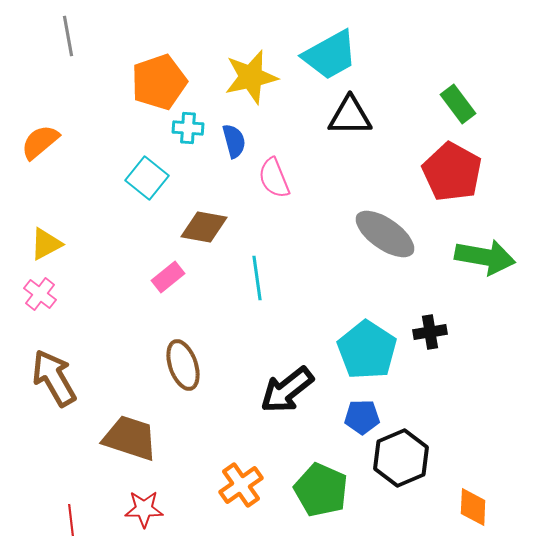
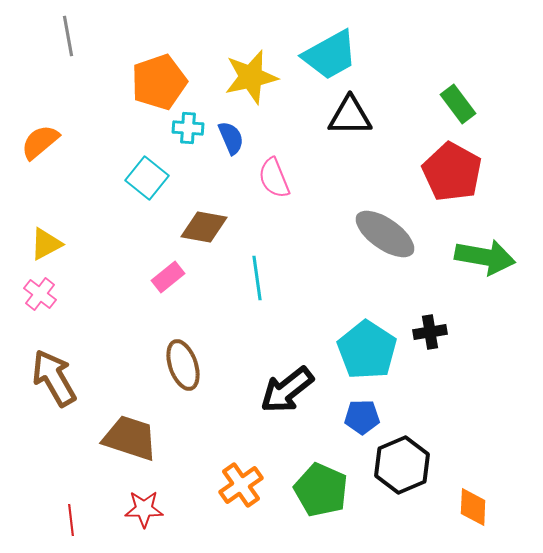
blue semicircle: moved 3 px left, 3 px up; rotated 8 degrees counterclockwise
black hexagon: moved 1 px right, 7 px down
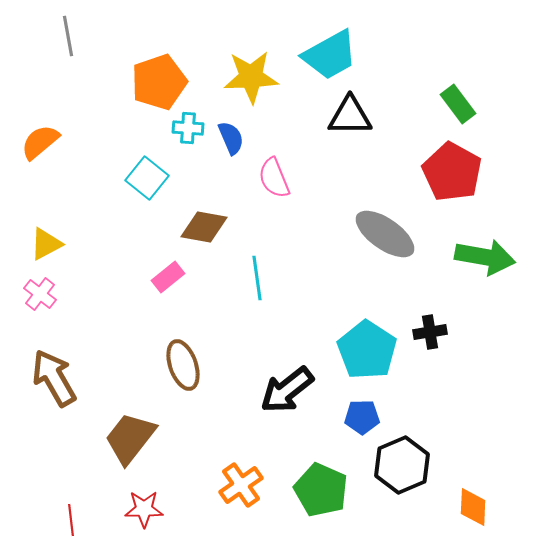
yellow star: rotated 10 degrees clockwise
brown trapezoid: rotated 70 degrees counterclockwise
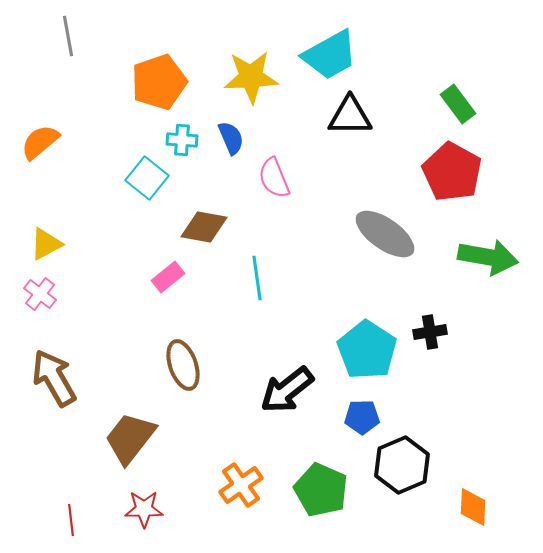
cyan cross: moved 6 px left, 12 px down
green arrow: moved 3 px right
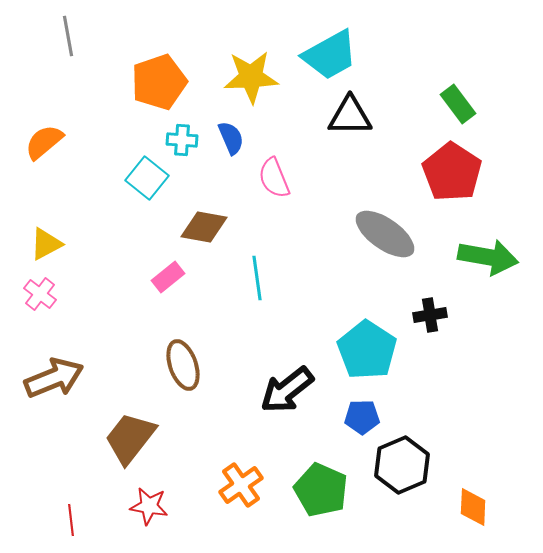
orange semicircle: moved 4 px right
red pentagon: rotated 4 degrees clockwise
black cross: moved 17 px up
brown arrow: rotated 98 degrees clockwise
red star: moved 5 px right, 3 px up; rotated 9 degrees clockwise
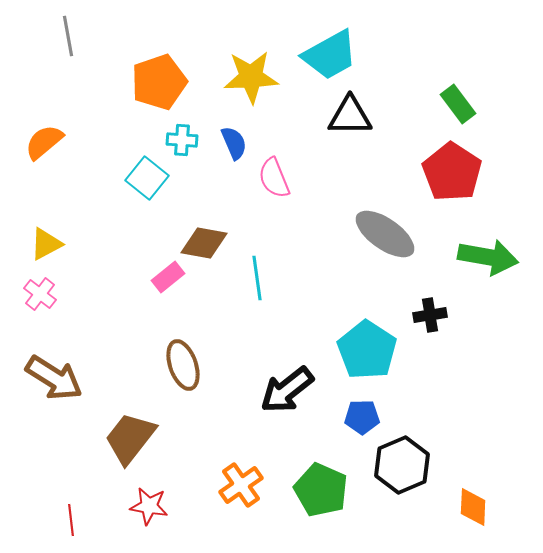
blue semicircle: moved 3 px right, 5 px down
brown diamond: moved 16 px down
brown arrow: rotated 54 degrees clockwise
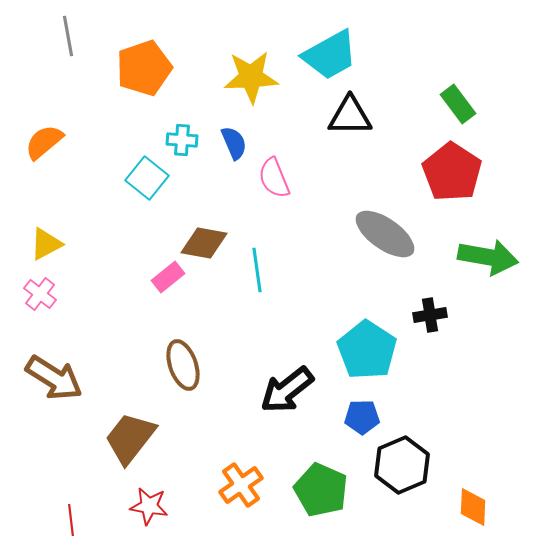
orange pentagon: moved 15 px left, 14 px up
cyan line: moved 8 px up
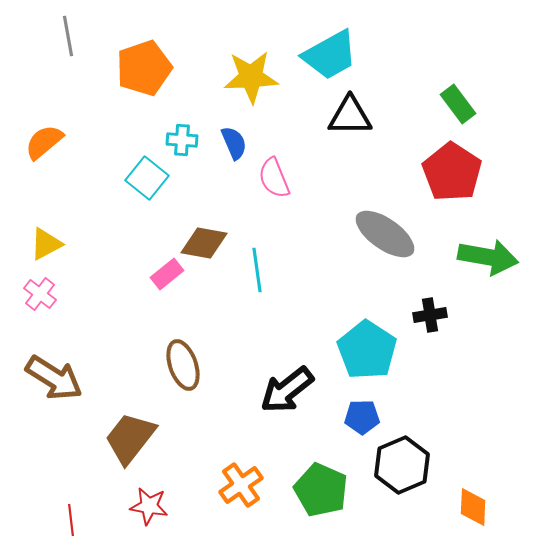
pink rectangle: moved 1 px left, 3 px up
